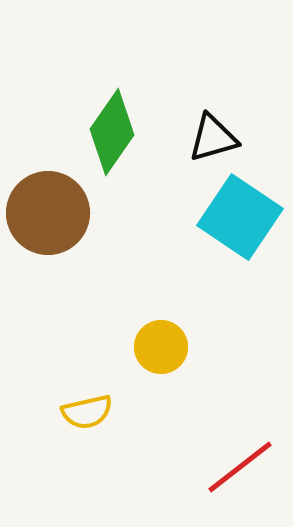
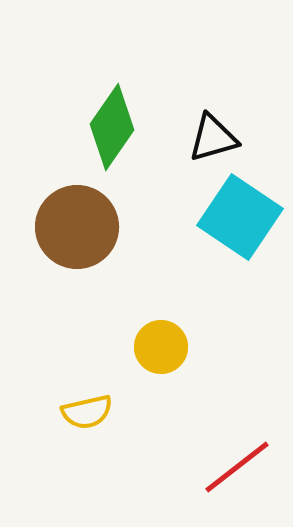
green diamond: moved 5 px up
brown circle: moved 29 px right, 14 px down
red line: moved 3 px left
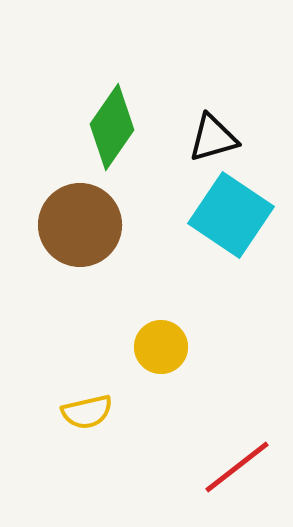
cyan square: moved 9 px left, 2 px up
brown circle: moved 3 px right, 2 px up
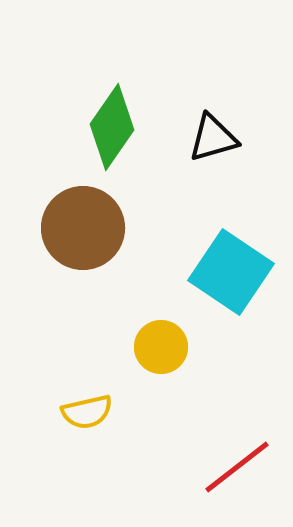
cyan square: moved 57 px down
brown circle: moved 3 px right, 3 px down
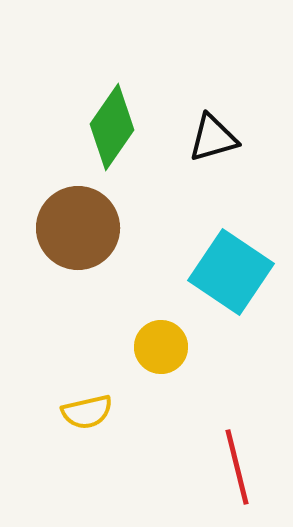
brown circle: moved 5 px left
red line: rotated 66 degrees counterclockwise
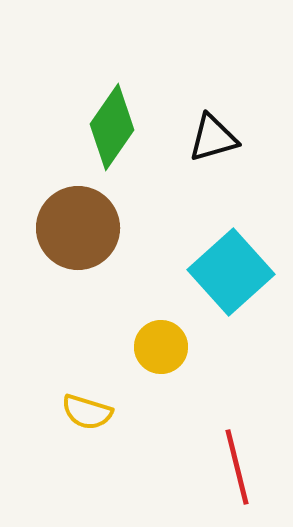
cyan square: rotated 14 degrees clockwise
yellow semicircle: rotated 30 degrees clockwise
